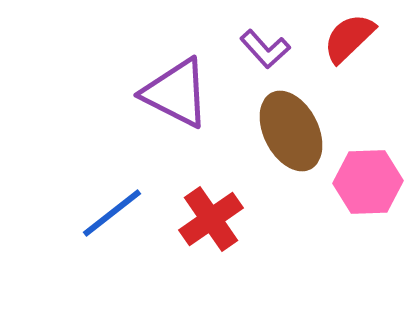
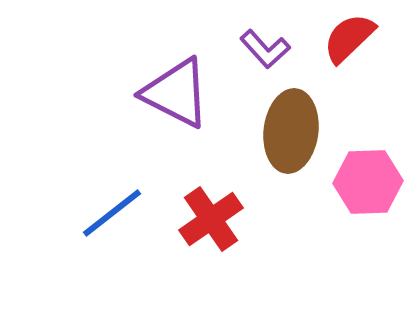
brown ellipse: rotated 34 degrees clockwise
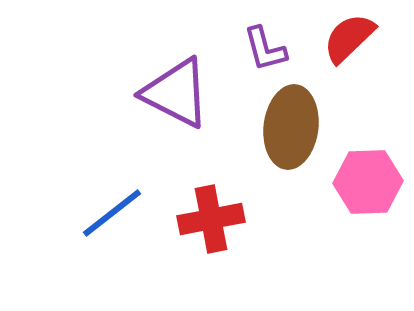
purple L-shape: rotated 27 degrees clockwise
brown ellipse: moved 4 px up
red cross: rotated 24 degrees clockwise
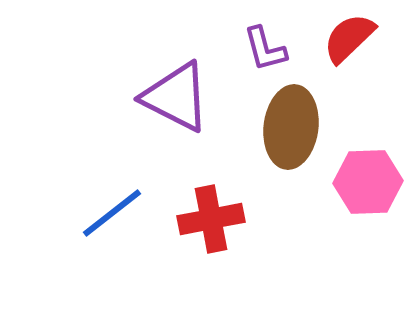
purple triangle: moved 4 px down
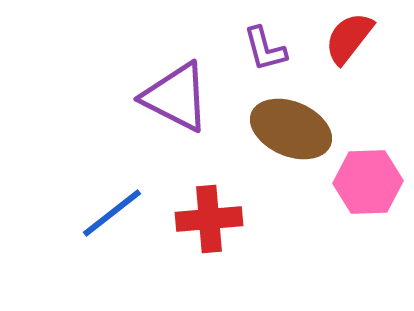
red semicircle: rotated 8 degrees counterclockwise
brown ellipse: moved 2 px down; rotated 74 degrees counterclockwise
red cross: moved 2 px left; rotated 6 degrees clockwise
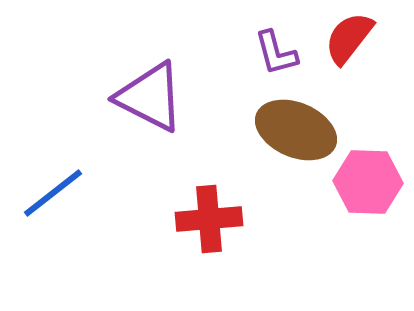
purple L-shape: moved 11 px right, 4 px down
purple triangle: moved 26 px left
brown ellipse: moved 5 px right, 1 px down
pink hexagon: rotated 4 degrees clockwise
blue line: moved 59 px left, 20 px up
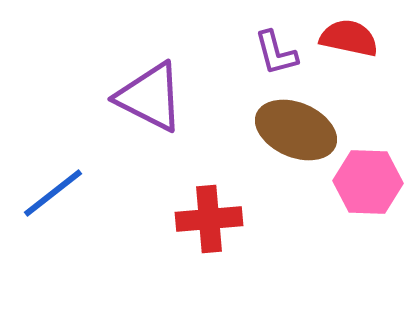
red semicircle: rotated 64 degrees clockwise
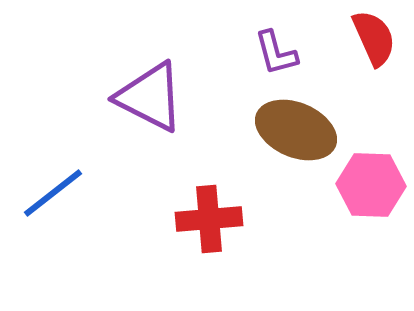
red semicircle: moved 25 px right; rotated 54 degrees clockwise
pink hexagon: moved 3 px right, 3 px down
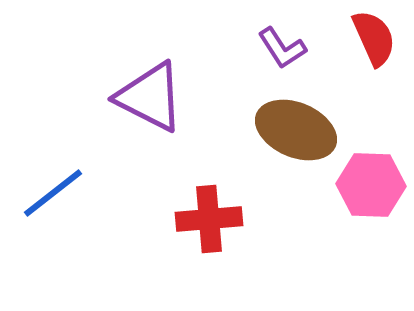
purple L-shape: moved 6 px right, 5 px up; rotated 18 degrees counterclockwise
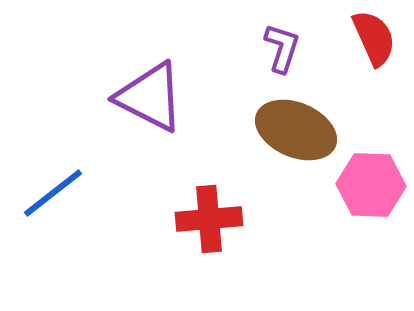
purple L-shape: rotated 129 degrees counterclockwise
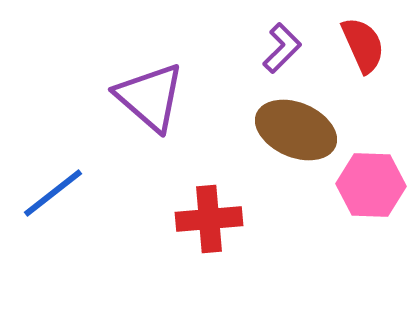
red semicircle: moved 11 px left, 7 px down
purple L-shape: rotated 27 degrees clockwise
purple triangle: rotated 14 degrees clockwise
